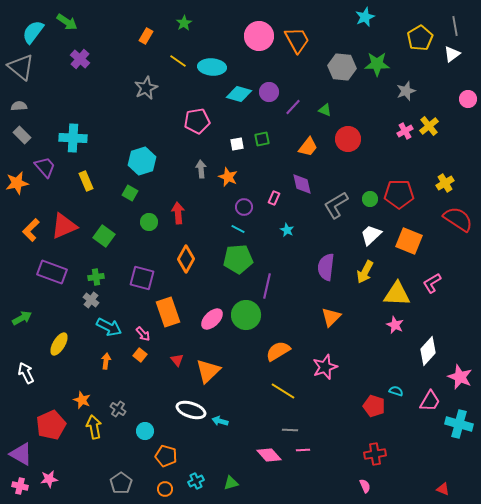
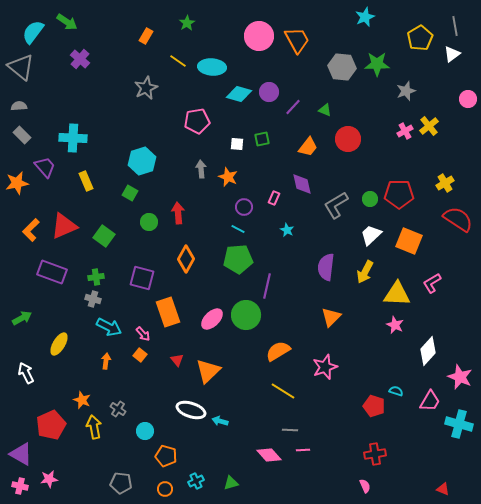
green star at (184, 23): moved 3 px right
white square at (237, 144): rotated 16 degrees clockwise
gray cross at (91, 300): moved 2 px right, 1 px up; rotated 21 degrees counterclockwise
gray pentagon at (121, 483): rotated 30 degrees counterclockwise
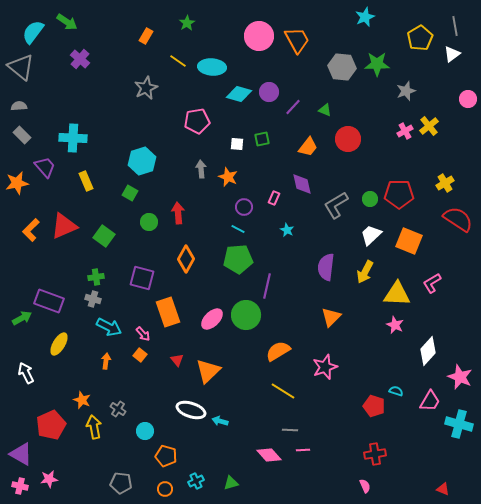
purple rectangle at (52, 272): moved 3 px left, 29 px down
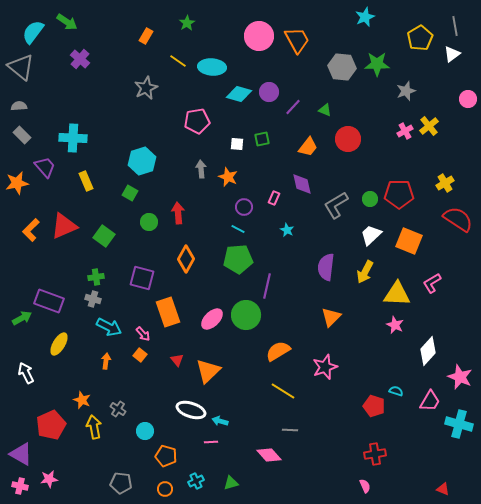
pink line at (303, 450): moved 92 px left, 8 px up
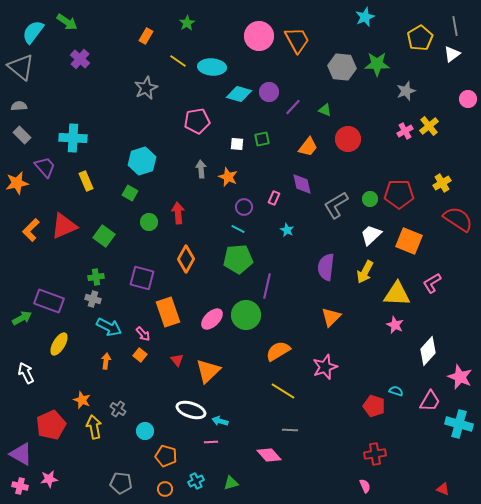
yellow cross at (445, 183): moved 3 px left
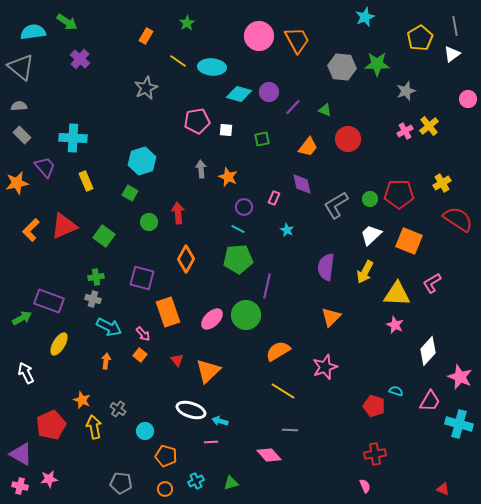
cyan semicircle at (33, 32): rotated 45 degrees clockwise
white square at (237, 144): moved 11 px left, 14 px up
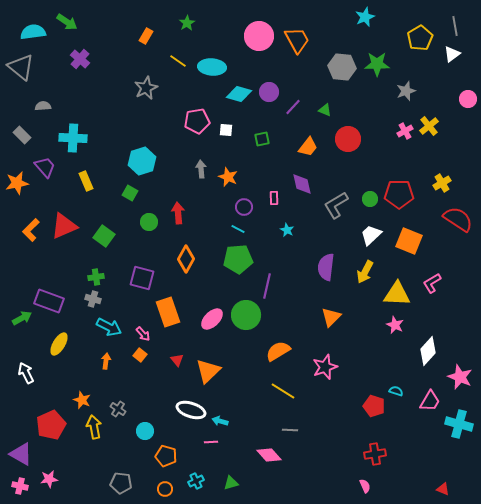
gray semicircle at (19, 106): moved 24 px right
pink rectangle at (274, 198): rotated 24 degrees counterclockwise
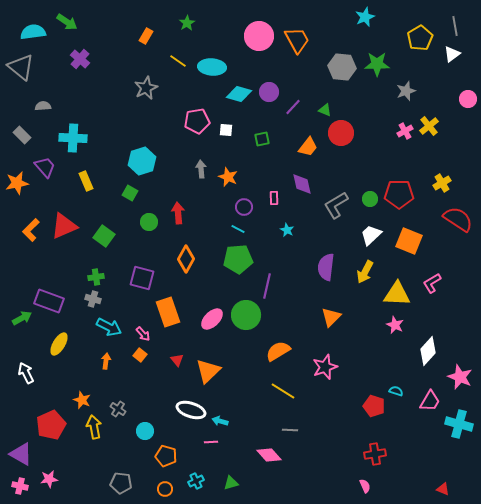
red circle at (348, 139): moved 7 px left, 6 px up
